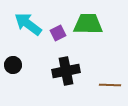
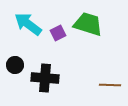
green trapezoid: rotated 16 degrees clockwise
black circle: moved 2 px right
black cross: moved 21 px left, 7 px down; rotated 16 degrees clockwise
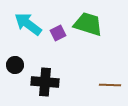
black cross: moved 4 px down
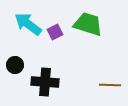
purple square: moved 3 px left, 1 px up
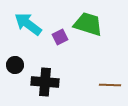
purple square: moved 5 px right, 5 px down
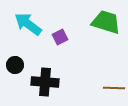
green trapezoid: moved 18 px right, 2 px up
brown line: moved 4 px right, 3 px down
